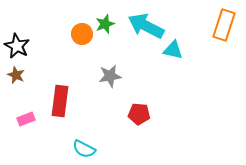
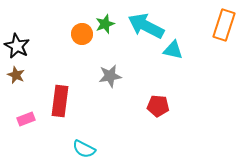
red pentagon: moved 19 px right, 8 px up
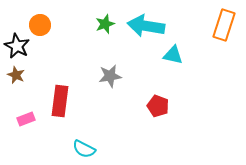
cyan arrow: rotated 18 degrees counterclockwise
orange circle: moved 42 px left, 9 px up
cyan triangle: moved 5 px down
red pentagon: rotated 15 degrees clockwise
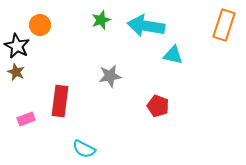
green star: moved 4 px left, 4 px up
brown star: moved 3 px up
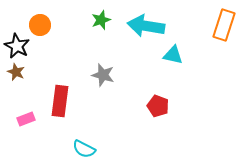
gray star: moved 7 px left, 1 px up; rotated 25 degrees clockwise
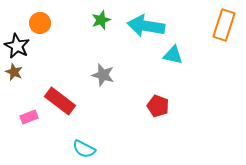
orange circle: moved 2 px up
brown star: moved 2 px left
red rectangle: rotated 60 degrees counterclockwise
pink rectangle: moved 3 px right, 2 px up
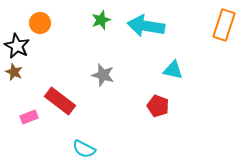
cyan triangle: moved 15 px down
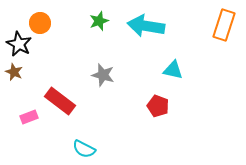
green star: moved 2 px left, 1 px down
black star: moved 2 px right, 2 px up
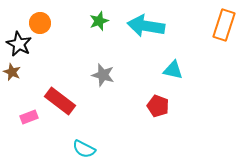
brown star: moved 2 px left
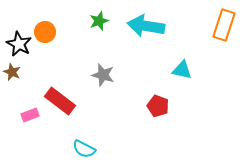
orange circle: moved 5 px right, 9 px down
cyan triangle: moved 9 px right
pink rectangle: moved 1 px right, 2 px up
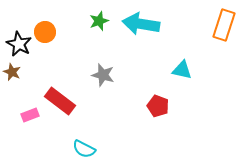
cyan arrow: moved 5 px left, 2 px up
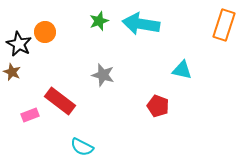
cyan semicircle: moved 2 px left, 2 px up
